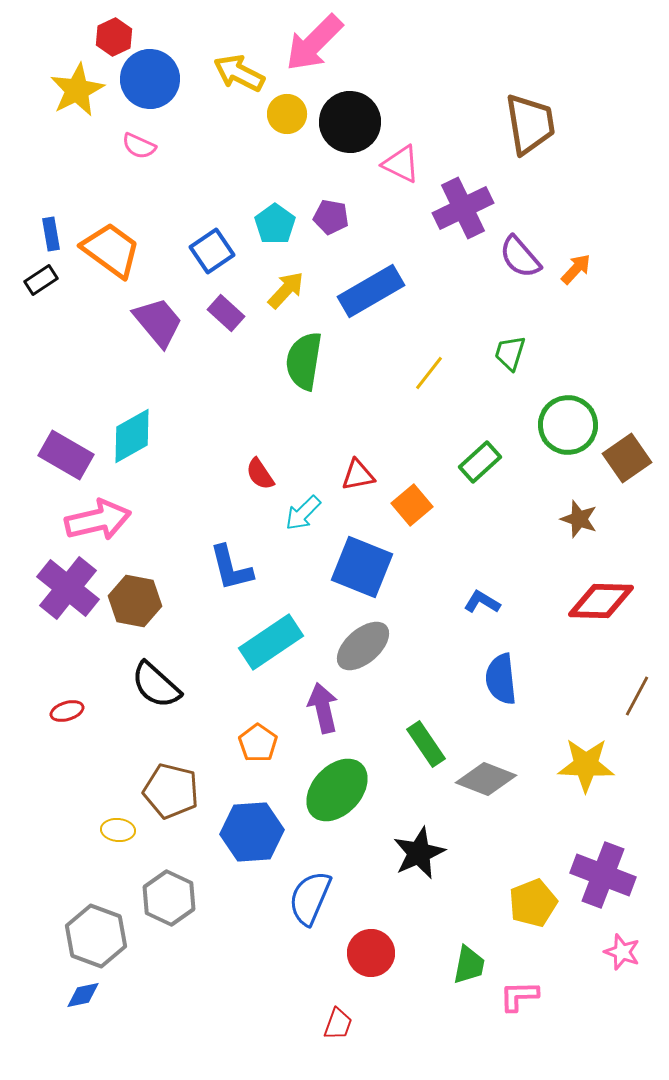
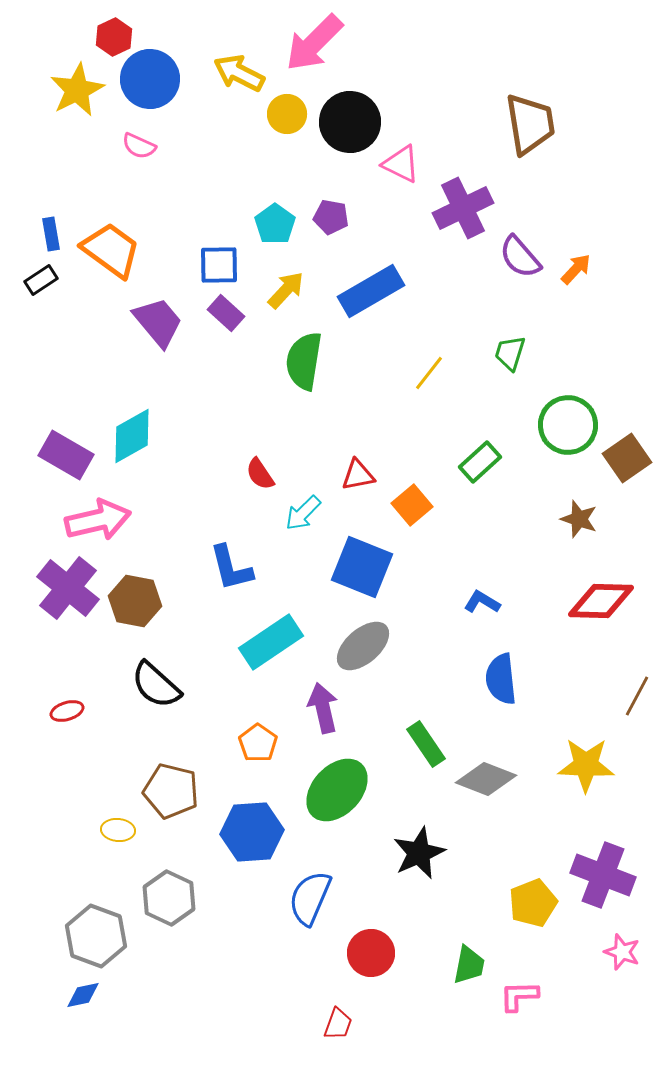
blue square at (212, 251): moved 7 px right, 14 px down; rotated 33 degrees clockwise
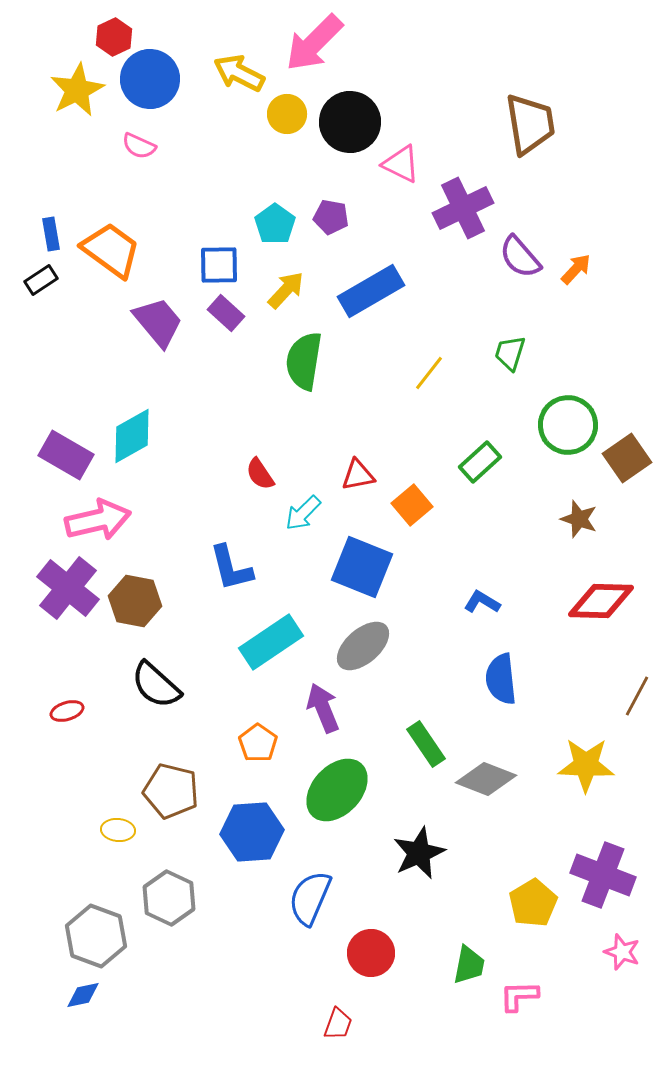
purple arrow at (323, 708): rotated 9 degrees counterclockwise
yellow pentagon at (533, 903): rotated 9 degrees counterclockwise
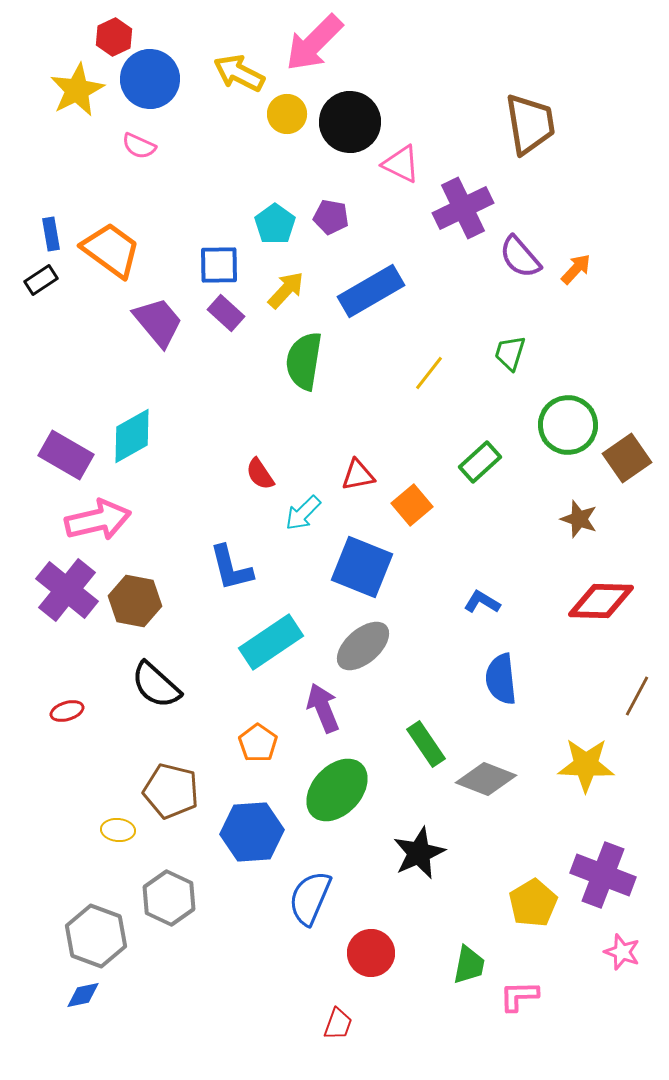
purple cross at (68, 588): moved 1 px left, 2 px down
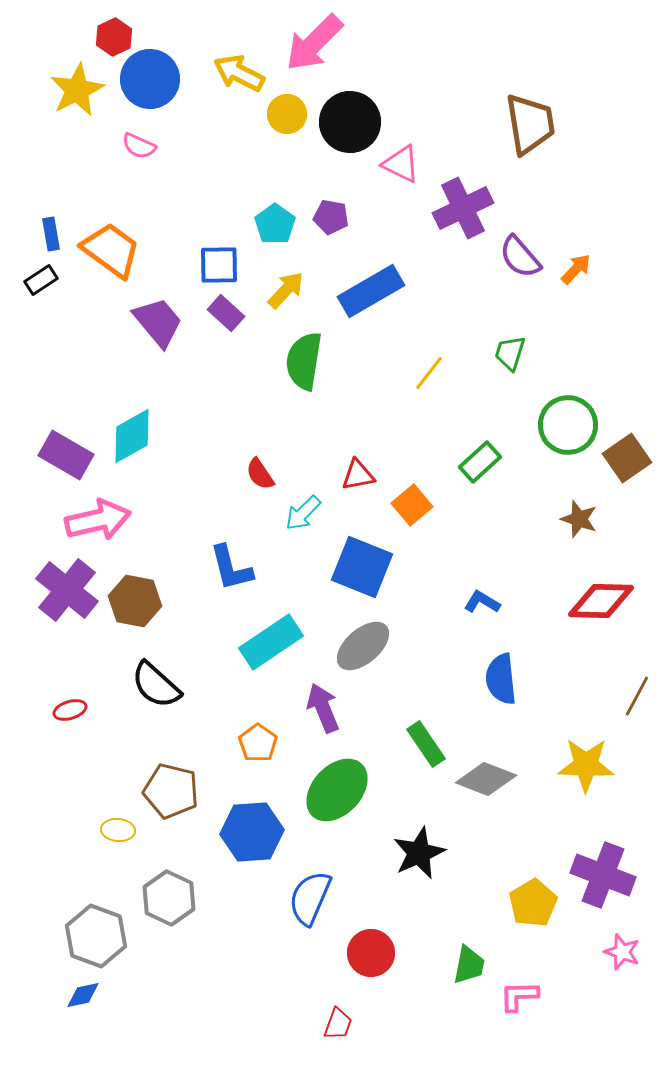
red ellipse at (67, 711): moved 3 px right, 1 px up
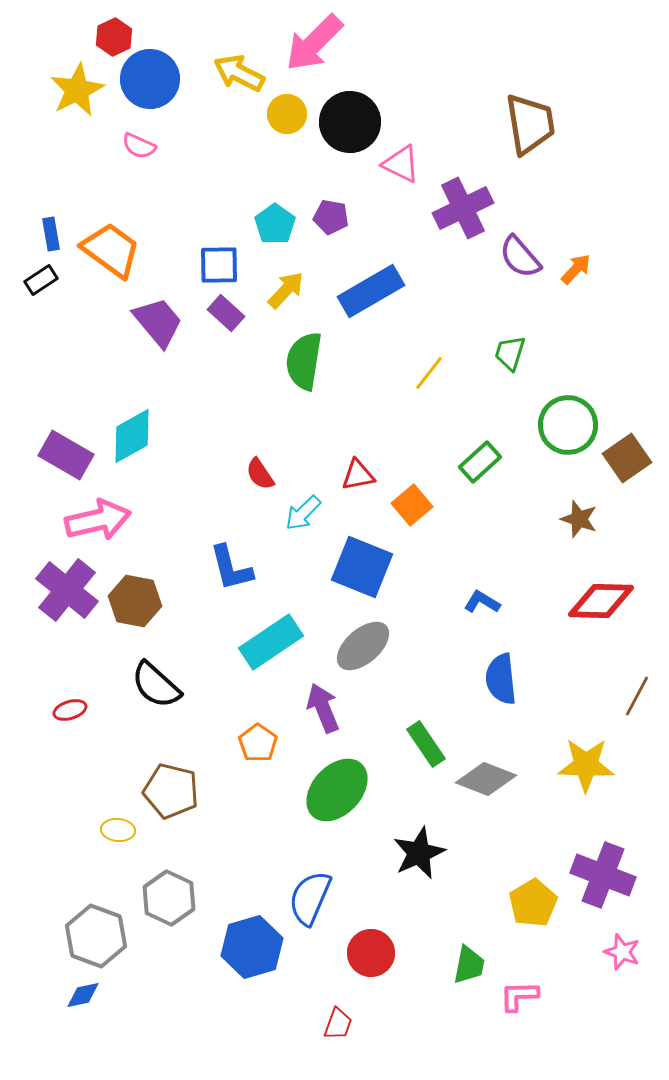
blue hexagon at (252, 832): moved 115 px down; rotated 12 degrees counterclockwise
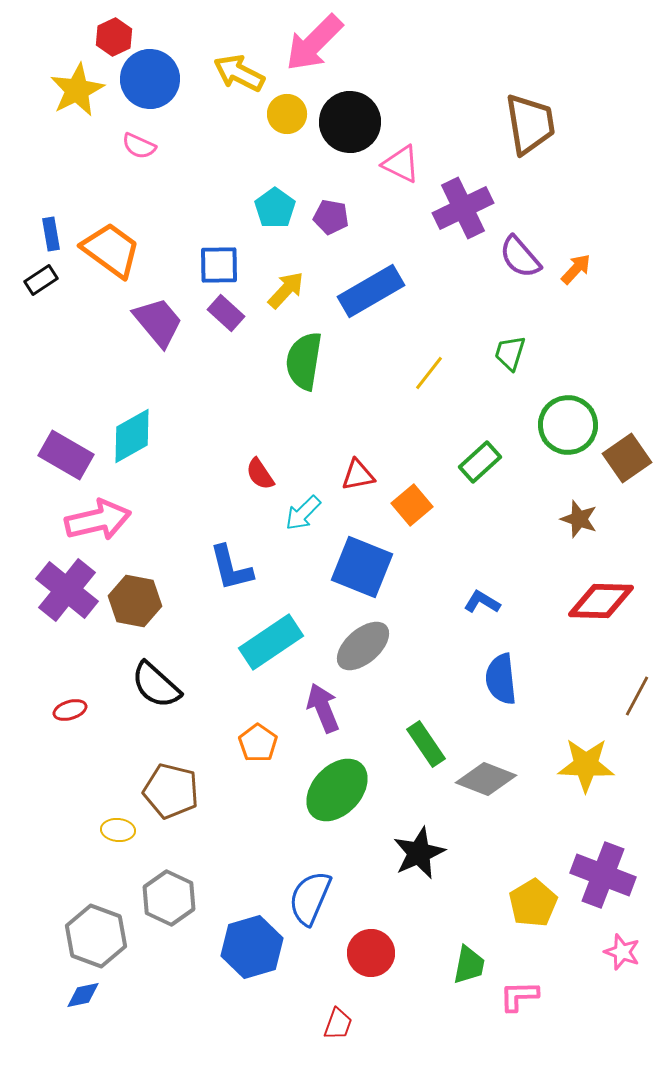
cyan pentagon at (275, 224): moved 16 px up
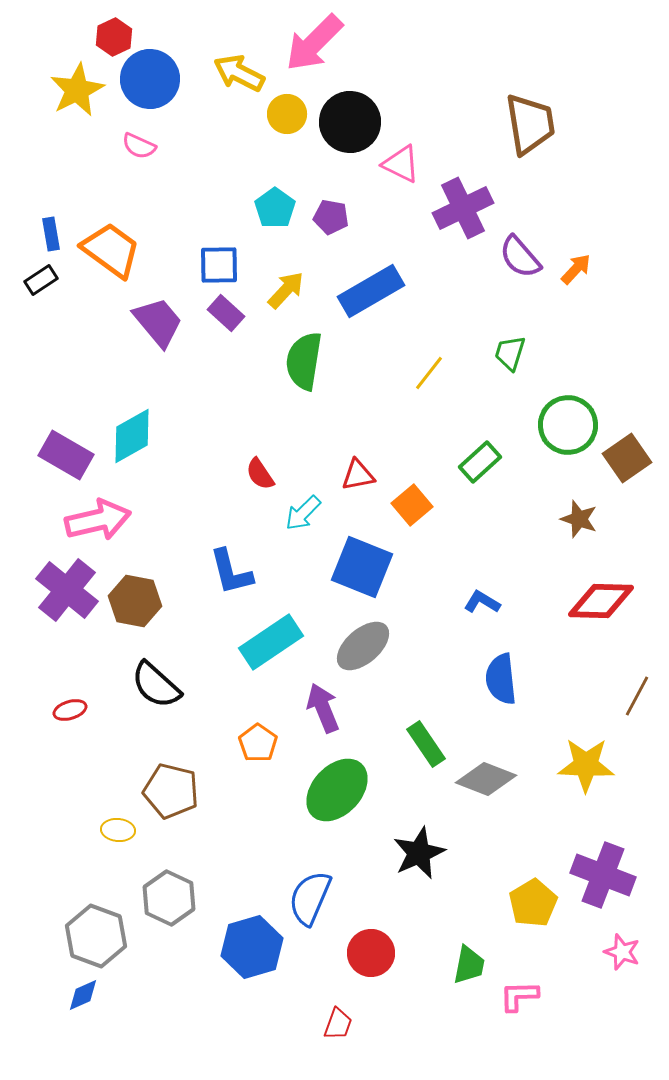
blue L-shape at (231, 568): moved 4 px down
blue diamond at (83, 995): rotated 12 degrees counterclockwise
